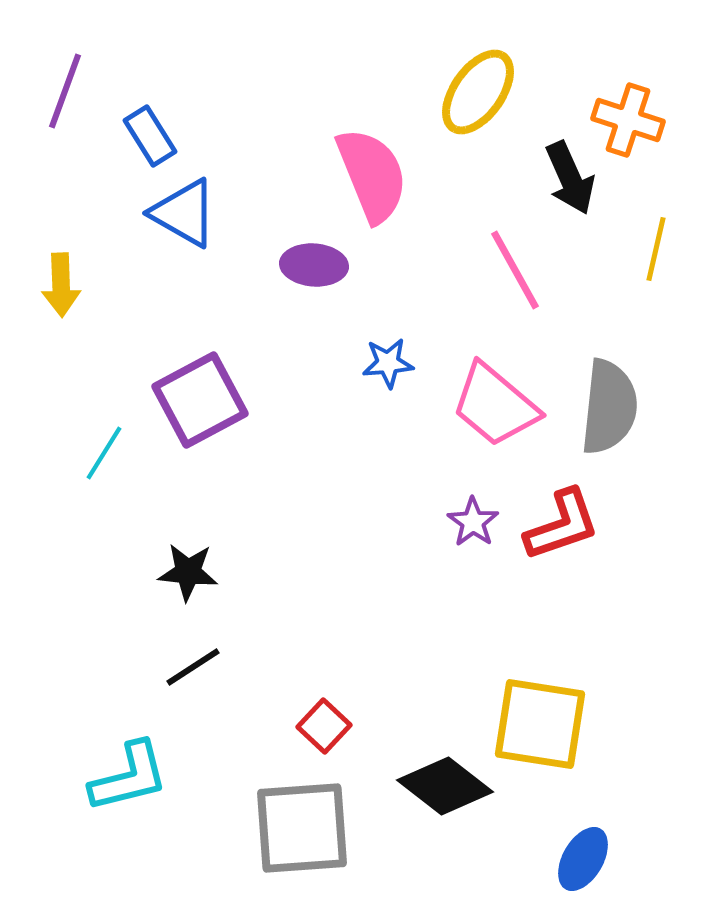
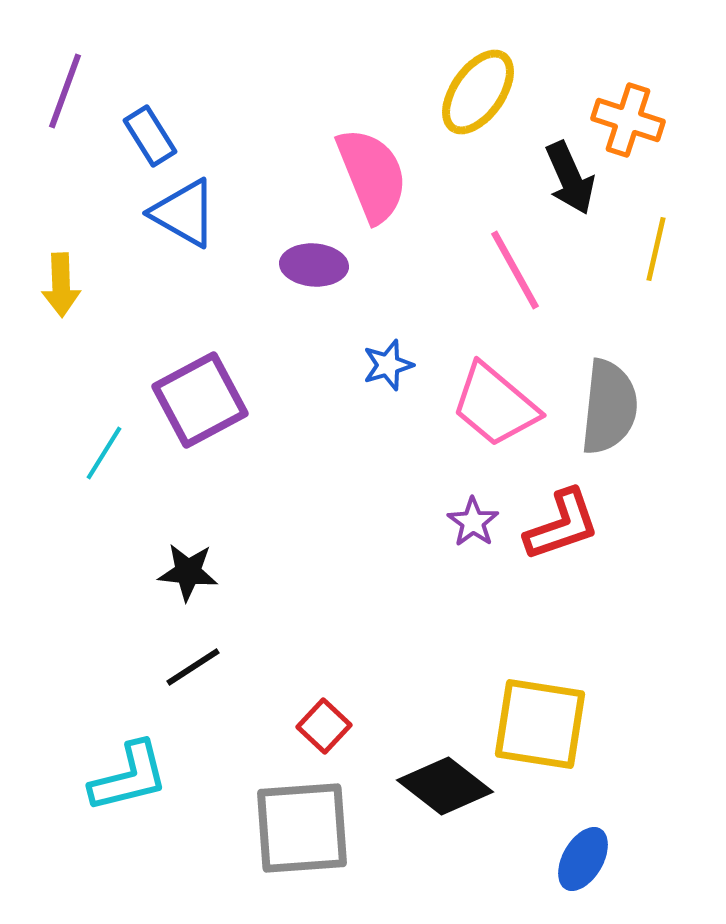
blue star: moved 2 px down; rotated 12 degrees counterclockwise
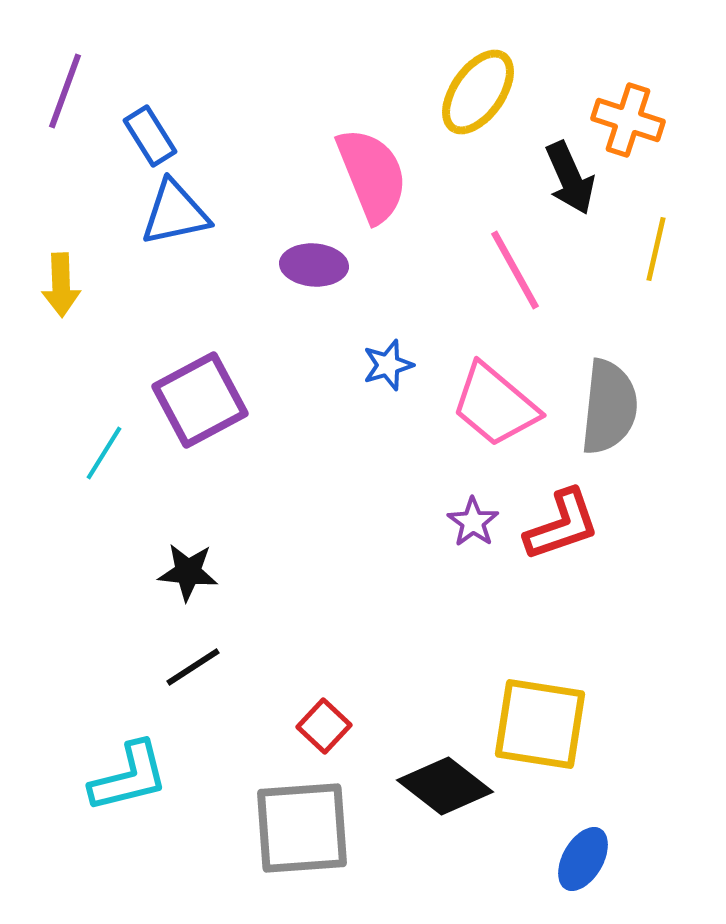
blue triangle: moved 9 px left; rotated 42 degrees counterclockwise
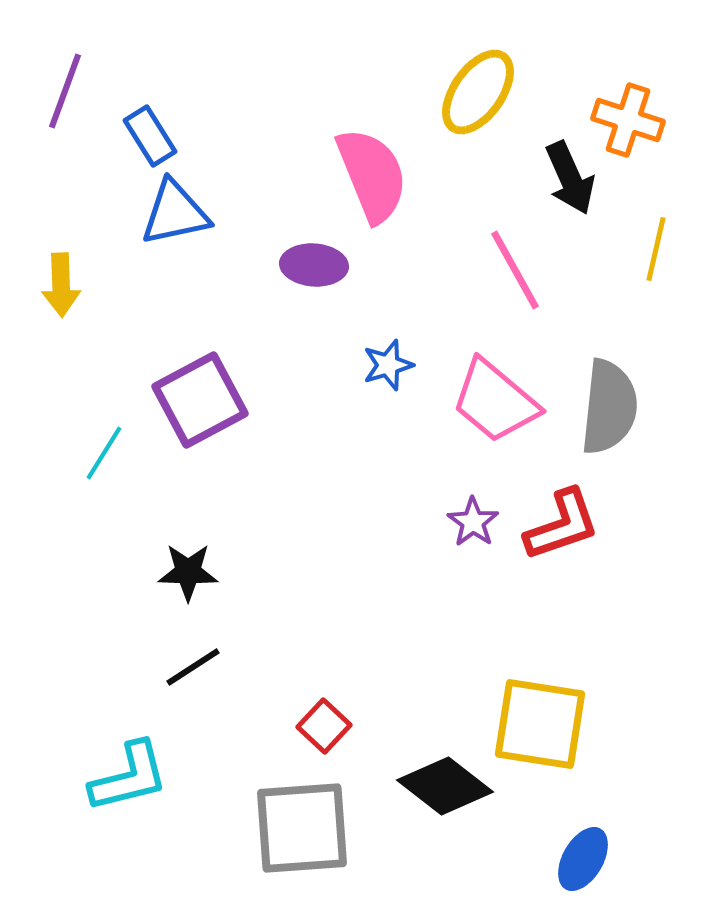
pink trapezoid: moved 4 px up
black star: rotated 4 degrees counterclockwise
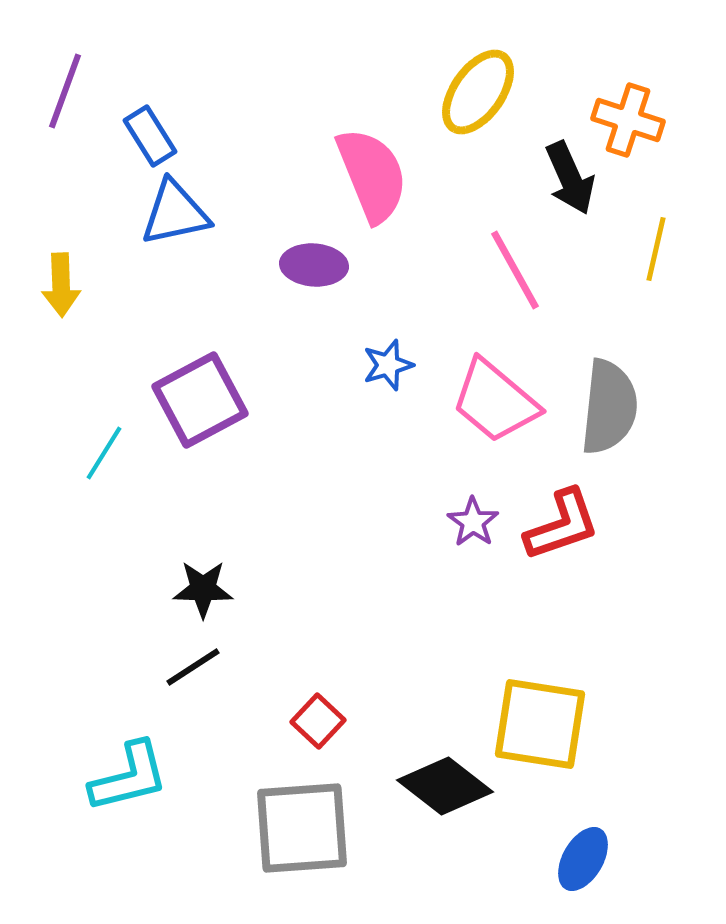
black star: moved 15 px right, 17 px down
red square: moved 6 px left, 5 px up
